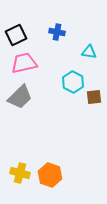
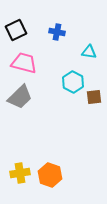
black square: moved 5 px up
pink trapezoid: rotated 28 degrees clockwise
yellow cross: rotated 24 degrees counterclockwise
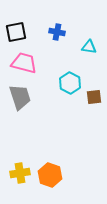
black square: moved 2 px down; rotated 15 degrees clockwise
cyan triangle: moved 5 px up
cyan hexagon: moved 3 px left, 1 px down
gray trapezoid: rotated 64 degrees counterclockwise
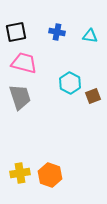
cyan triangle: moved 1 px right, 11 px up
brown square: moved 1 px left, 1 px up; rotated 14 degrees counterclockwise
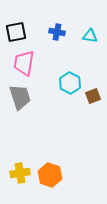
pink trapezoid: rotated 96 degrees counterclockwise
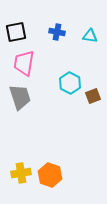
yellow cross: moved 1 px right
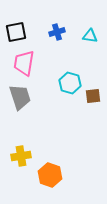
blue cross: rotated 28 degrees counterclockwise
cyan hexagon: rotated 10 degrees counterclockwise
brown square: rotated 14 degrees clockwise
yellow cross: moved 17 px up
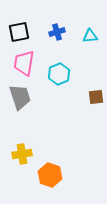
black square: moved 3 px right
cyan triangle: rotated 14 degrees counterclockwise
cyan hexagon: moved 11 px left, 9 px up; rotated 20 degrees clockwise
brown square: moved 3 px right, 1 px down
yellow cross: moved 1 px right, 2 px up
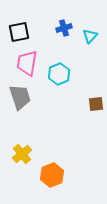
blue cross: moved 7 px right, 4 px up
cyan triangle: rotated 42 degrees counterclockwise
pink trapezoid: moved 3 px right
brown square: moved 7 px down
yellow cross: rotated 30 degrees counterclockwise
orange hexagon: moved 2 px right; rotated 20 degrees clockwise
